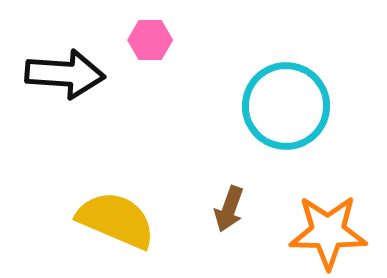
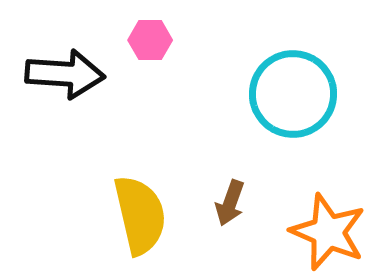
cyan circle: moved 7 px right, 12 px up
brown arrow: moved 1 px right, 6 px up
yellow semicircle: moved 24 px right, 5 px up; rotated 54 degrees clockwise
orange star: rotated 22 degrees clockwise
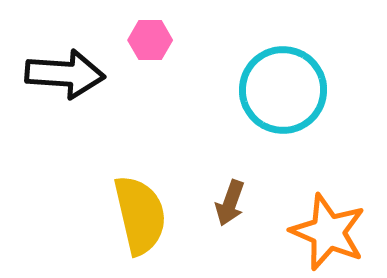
cyan circle: moved 10 px left, 4 px up
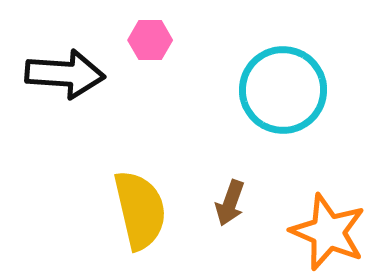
yellow semicircle: moved 5 px up
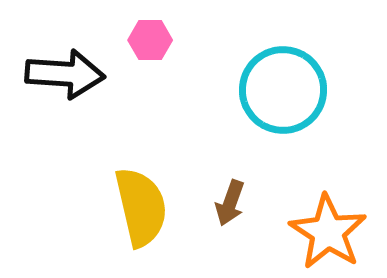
yellow semicircle: moved 1 px right, 3 px up
orange star: rotated 10 degrees clockwise
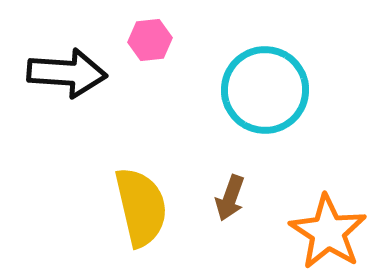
pink hexagon: rotated 6 degrees counterclockwise
black arrow: moved 2 px right, 1 px up
cyan circle: moved 18 px left
brown arrow: moved 5 px up
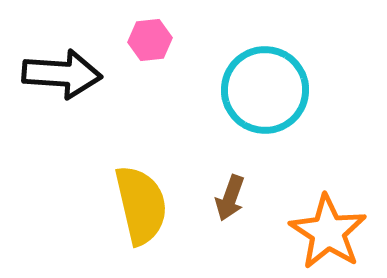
black arrow: moved 5 px left, 1 px down
yellow semicircle: moved 2 px up
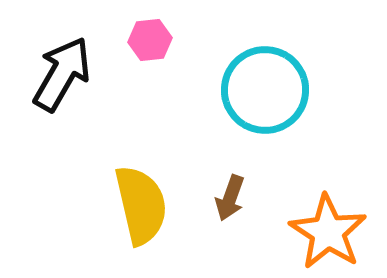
black arrow: rotated 64 degrees counterclockwise
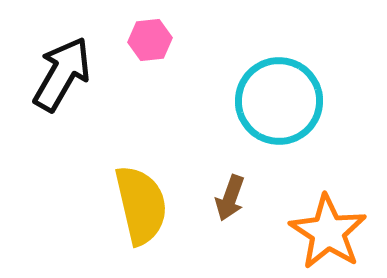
cyan circle: moved 14 px right, 11 px down
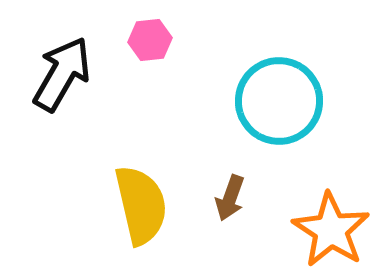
orange star: moved 3 px right, 2 px up
